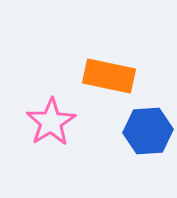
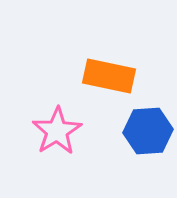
pink star: moved 6 px right, 9 px down
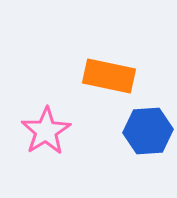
pink star: moved 11 px left
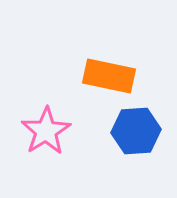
blue hexagon: moved 12 px left
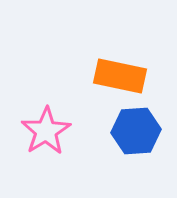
orange rectangle: moved 11 px right
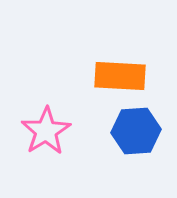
orange rectangle: rotated 9 degrees counterclockwise
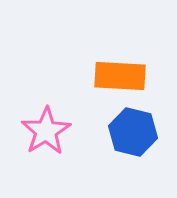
blue hexagon: moved 3 px left, 1 px down; rotated 18 degrees clockwise
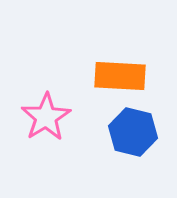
pink star: moved 14 px up
